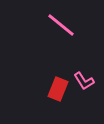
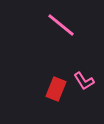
red rectangle: moved 2 px left
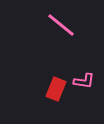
pink L-shape: rotated 50 degrees counterclockwise
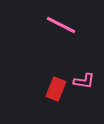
pink line: rotated 12 degrees counterclockwise
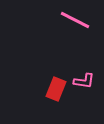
pink line: moved 14 px right, 5 px up
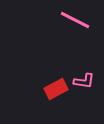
red rectangle: rotated 40 degrees clockwise
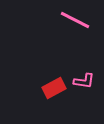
red rectangle: moved 2 px left, 1 px up
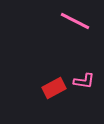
pink line: moved 1 px down
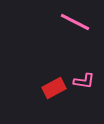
pink line: moved 1 px down
